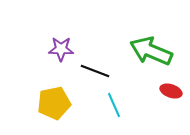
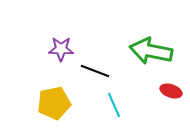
green arrow: rotated 12 degrees counterclockwise
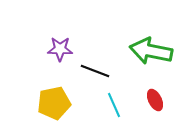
purple star: moved 1 px left
red ellipse: moved 16 px left, 9 px down; rotated 45 degrees clockwise
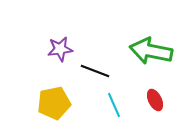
purple star: rotated 10 degrees counterclockwise
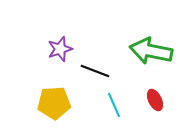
purple star: rotated 10 degrees counterclockwise
yellow pentagon: rotated 8 degrees clockwise
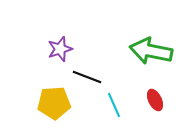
black line: moved 8 px left, 6 px down
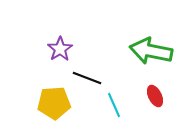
purple star: rotated 15 degrees counterclockwise
black line: moved 1 px down
red ellipse: moved 4 px up
